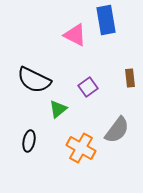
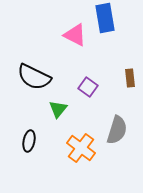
blue rectangle: moved 1 px left, 2 px up
black semicircle: moved 3 px up
purple square: rotated 18 degrees counterclockwise
green triangle: rotated 12 degrees counterclockwise
gray semicircle: rotated 20 degrees counterclockwise
orange cross: rotated 8 degrees clockwise
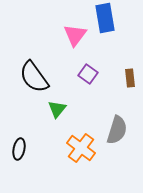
pink triangle: rotated 40 degrees clockwise
black semicircle: rotated 28 degrees clockwise
purple square: moved 13 px up
green triangle: moved 1 px left
black ellipse: moved 10 px left, 8 px down
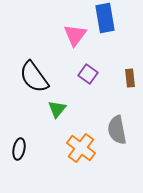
gray semicircle: rotated 152 degrees clockwise
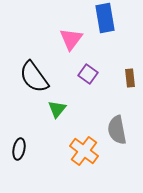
pink triangle: moved 4 px left, 4 px down
orange cross: moved 3 px right, 3 px down
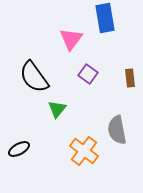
black ellipse: rotated 50 degrees clockwise
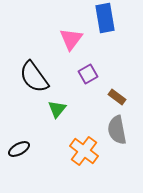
purple square: rotated 24 degrees clockwise
brown rectangle: moved 13 px left, 19 px down; rotated 48 degrees counterclockwise
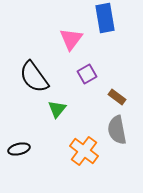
purple square: moved 1 px left
black ellipse: rotated 15 degrees clockwise
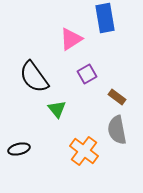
pink triangle: rotated 20 degrees clockwise
green triangle: rotated 18 degrees counterclockwise
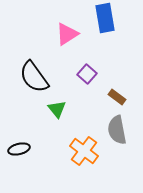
pink triangle: moved 4 px left, 5 px up
purple square: rotated 18 degrees counterclockwise
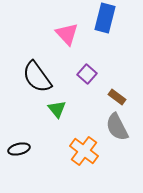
blue rectangle: rotated 24 degrees clockwise
pink triangle: rotated 40 degrees counterclockwise
black semicircle: moved 3 px right
gray semicircle: moved 3 px up; rotated 16 degrees counterclockwise
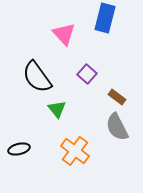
pink triangle: moved 3 px left
orange cross: moved 9 px left
